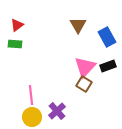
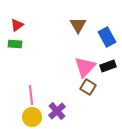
brown square: moved 4 px right, 3 px down
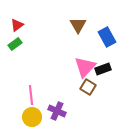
green rectangle: rotated 40 degrees counterclockwise
black rectangle: moved 5 px left, 3 px down
purple cross: rotated 24 degrees counterclockwise
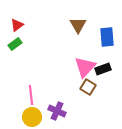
blue rectangle: rotated 24 degrees clockwise
